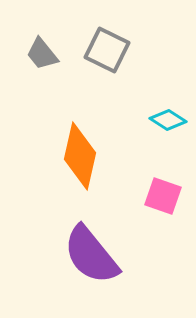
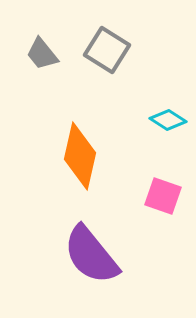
gray square: rotated 6 degrees clockwise
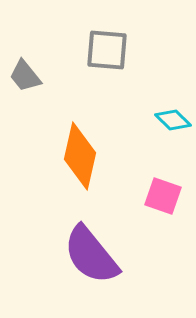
gray square: rotated 27 degrees counterclockwise
gray trapezoid: moved 17 px left, 22 px down
cyan diamond: moved 5 px right; rotated 12 degrees clockwise
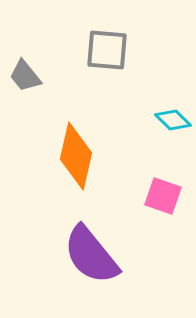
orange diamond: moved 4 px left
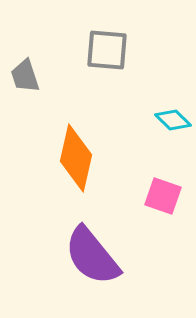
gray trapezoid: rotated 21 degrees clockwise
orange diamond: moved 2 px down
purple semicircle: moved 1 px right, 1 px down
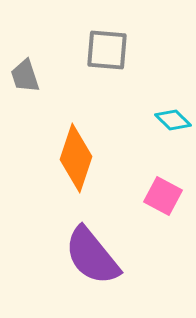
orange diamond: rotated 6 degrees clockwise
pink square: rotated 9 degrees clockwise
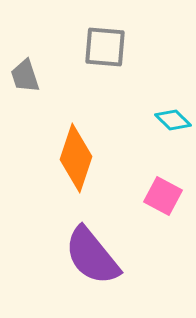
gray square: moved 2 px left, 3 px up
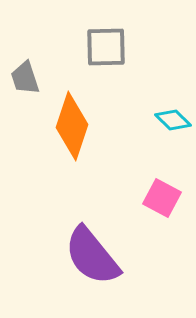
gray square: moved 1 px right; rotated 6 degrees counterclockwise
gray trapezoid: moved 2 px down
orange diamond: moved 4 px left, 32 px up
pink square: moved 1 px left, 2 px down
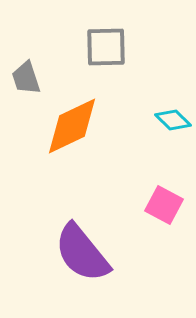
gray trapezoid: moved 1 px right
orange diamond: rotated 46 degrees clockwise
pink square: moved 2 px right, 7 px down
purple semicircle: moved 10 px left, 3 px up
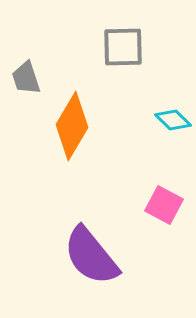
gray square: moved 17 px right
orange diamond: rotated 34 degrees counterclockwise
purple semicircle: moved 9 px right, 3 px down
